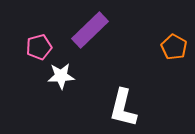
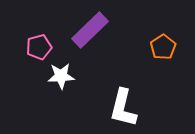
orange pentagon: moved 11 px left; rotated 10 degrees clockwise
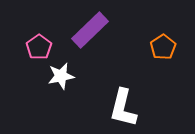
pink pentagon: rotated 20 degrees counterclockwise
white star: rotated 8 degrees counterclockwise
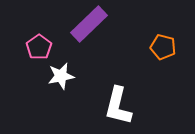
purple rectangle: moved 1 px left, 6 px up
orange pentagon: rotated 25 degrees counterclockwise
white L-shape: moved 5 px left, 2 px up
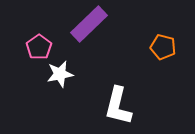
white star: moved 1 px left, 2 px up
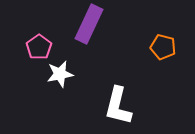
purple rectangle: rotated 21 degrees counterclockwise
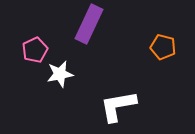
pink pentagon: moved 4 px left, 3 px down; rotated 10 degrees clockwise
white L-shape: rotated 66 degrees clockwise
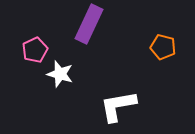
white star: rotated 28 degrees clockwise
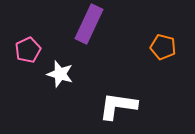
pink pentagon: moved 7 px left
white L-shape: rotated 18 degrees clockwise
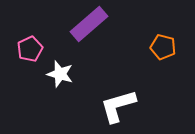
purple rectangle: rotated 24 degrees clockwise
pink pentagon: moved 2 px right, 1 px up
white L-shape: rotated 24 degrees counterclockwise
